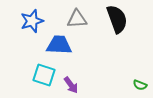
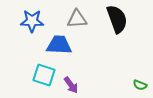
blue star: rotated 20 degrees clockwise
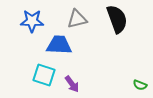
gray triangle: rotated 10 degrees counterclockwise
purple arrow: moved 1 px right, 1 px up
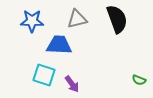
green semicircle: moved 1 px left, 5 px up
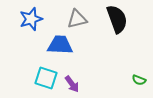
blue star: moved 1 px left, 2 px up; rotated 20 degrees counterclockwise
blue trapezoid: moved 1 px right
cyan square: moved 2 px right, 3 px down
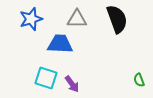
gray triangle: rotated 15 degrees clockwise
blue trapezoid: moved 1 px up
green semicircle: rotated 48 degrees clockwise
